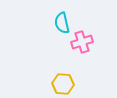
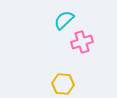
cyan semicircle: moved 2 px right, 3 px up; rotated 60 degrees clockwise
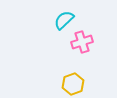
yellow hexagon: moved 10 px right; rotated 25 degrees counterclockwise
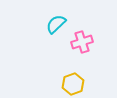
cyan semicircle: moved 8 px left, 4 px down
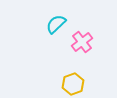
pink cross: rotated 20 degrees counterclockwise
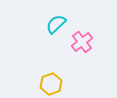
yellow hexagon: moved 22 px left
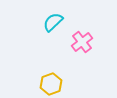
cyan semicircle: moved 3 px left, 2 px up
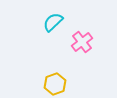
yellow hexagon: moved 4 px right
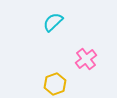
pink cross: moved 4 px right, 17 px down
